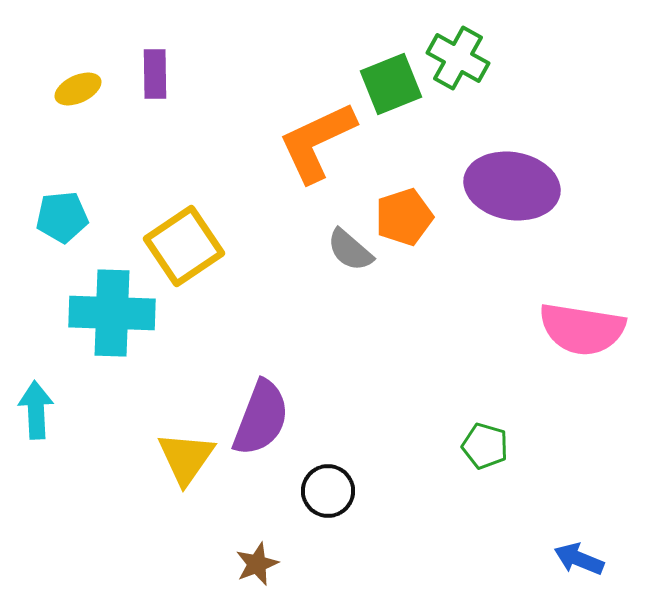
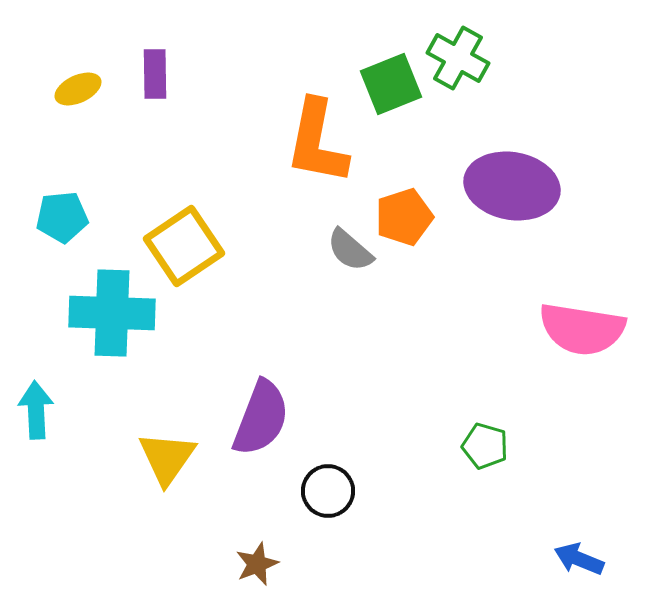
orange L-shape: rotated 54 degrees counterclockwise
yellow triangle: moved 19 px left
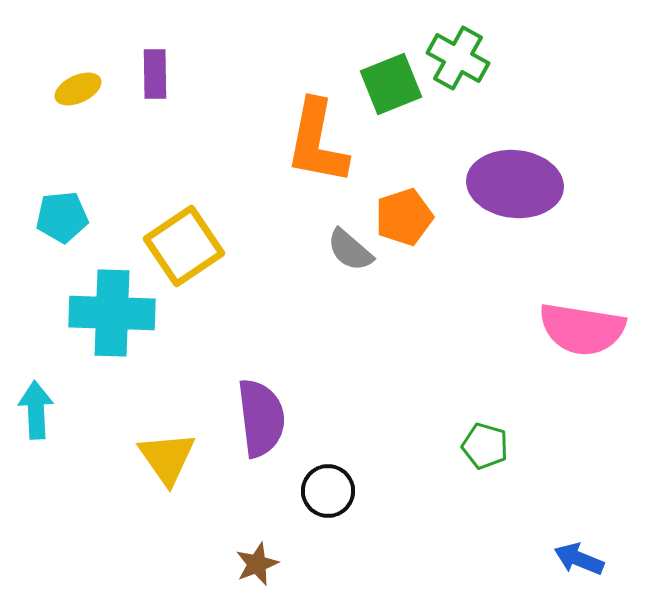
purple ellipse: moved 3 px right, 2 px up; rotated 4 degrees counterclockwise
purple semicircle: rotated 28 degrees counterclockwise
yellow triangle: rotated 10 degrees counterclockwise
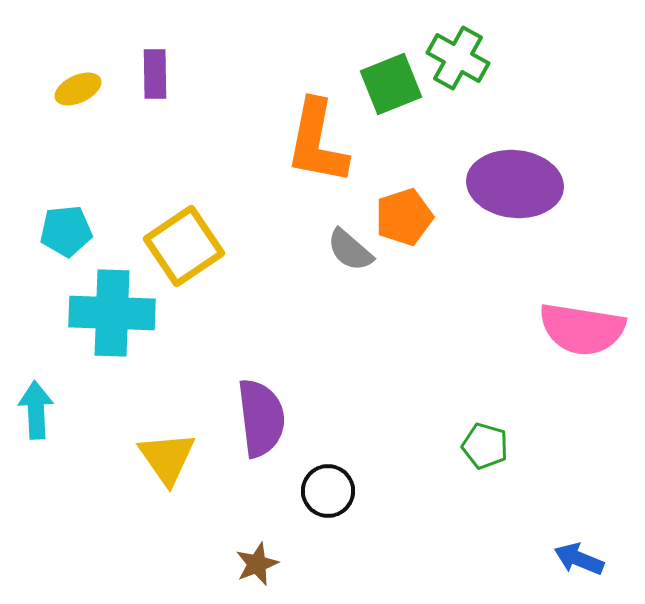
cyan pentagon: moved 4 px right, 14 px down
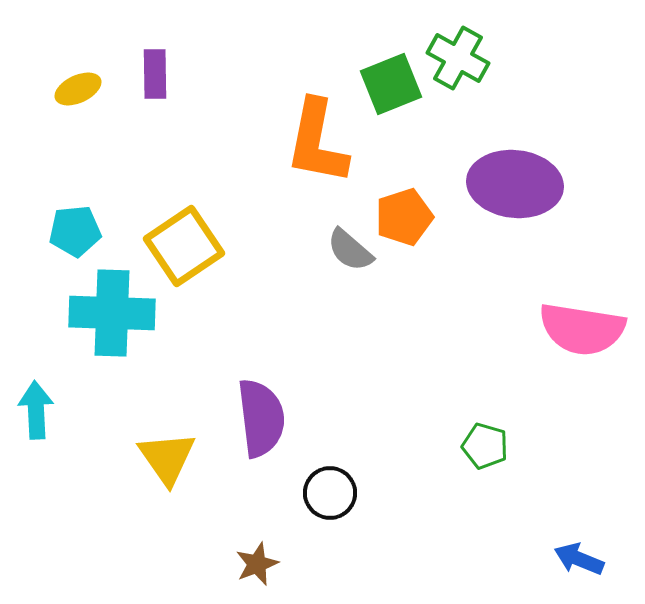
cyan pentagon: moved 9 px right
black circle: moved 2 px right, 2 px down
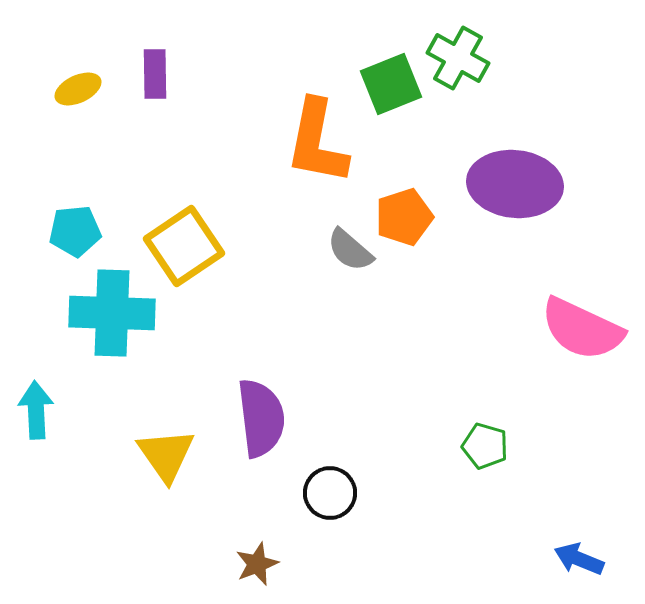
pink semicircle: rotated 16 degrees clockwise
yellow triangle: moved 1 px left, 3 px up
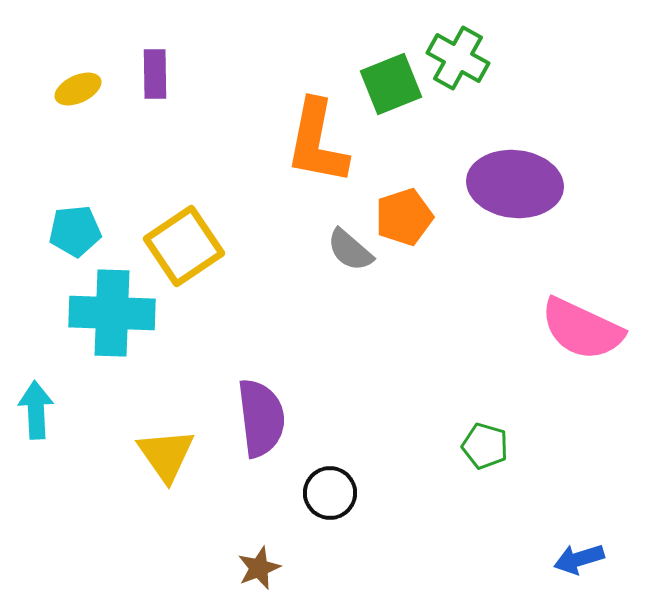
blue arrow: rotated 39 degrees counterclockwise
brown star: moved 2 px right, 4 px down
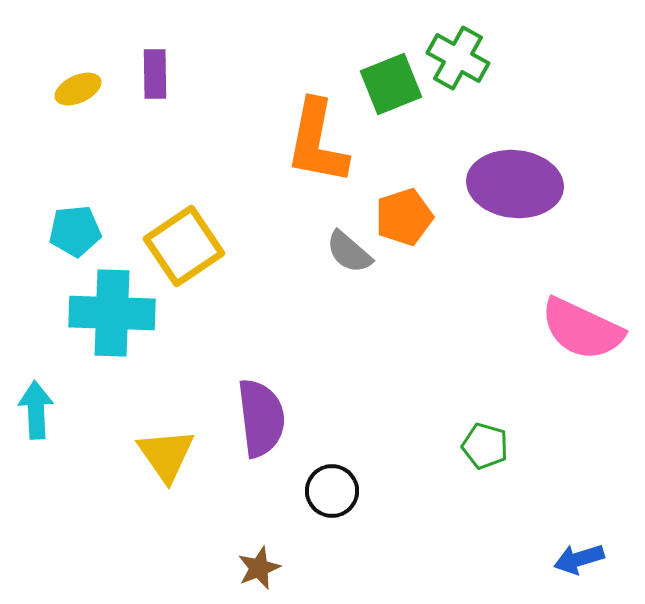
gray semicircle: moved 1 px left, 2 px down
black circle: moved 2 px right, 2 px up
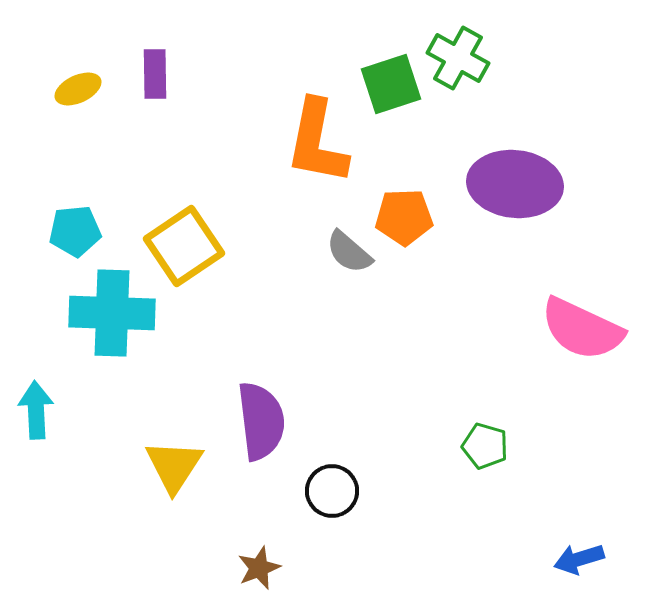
green square: rotated 4 degrees clockwise
orange pentagon: rotated 16 degrees clockwise
purple semicircle: moved 3 px down
yellow triangle: moved 8 px right, 11 px down; rotated 8 degrees clockwise
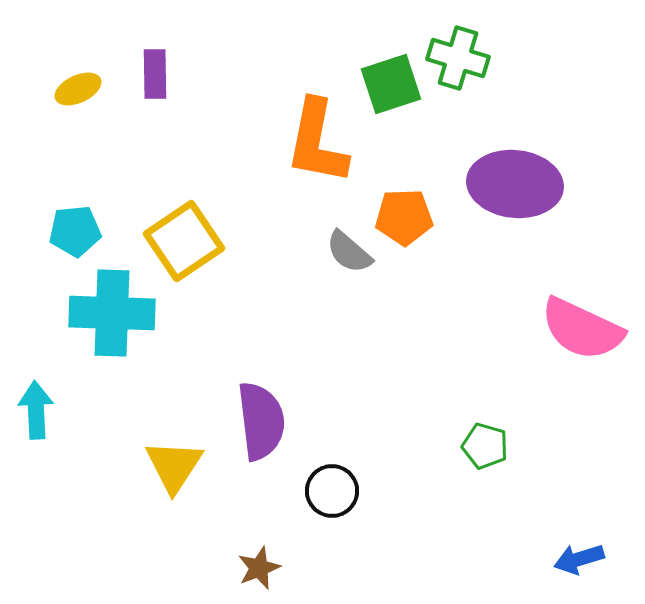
green cross: rotated 12 degrees counterclockwise
yellow square: moved 5 px up
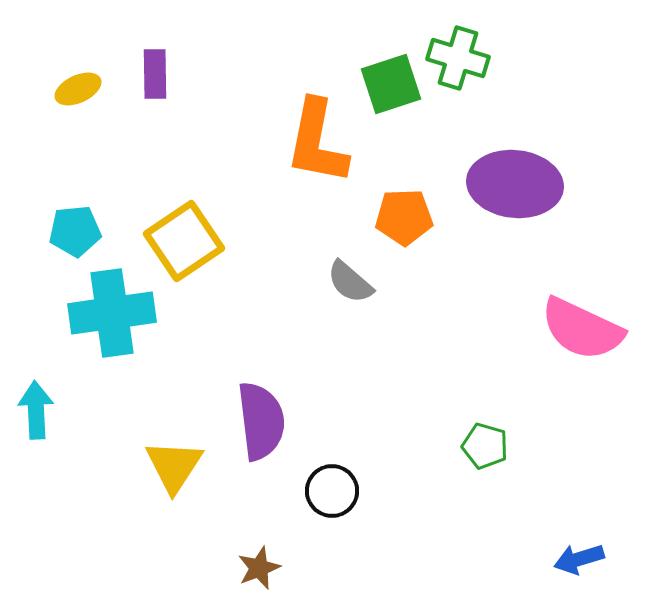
gray semicircle: moved 1 px right, 30 px down
cyan cross: rotated 10 degrees counterclockwise
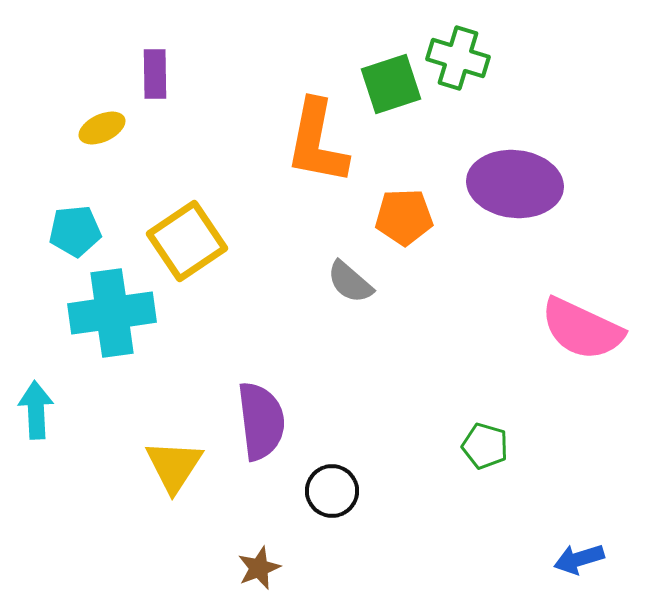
yellow ellipse: moved 24 px right, 39 px down
yellow square: moved 3 px right
